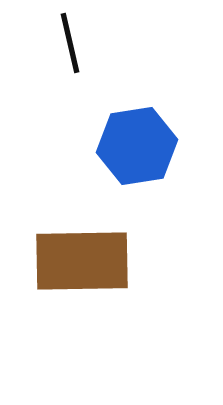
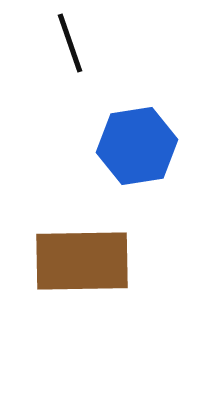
black line: rotated 6 degrees counterclockwise
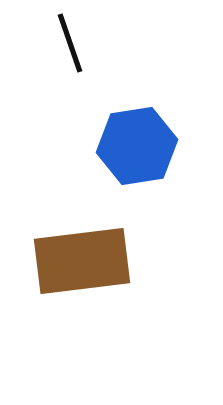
brown rectangle: rotated 6 degrees counterclockwise
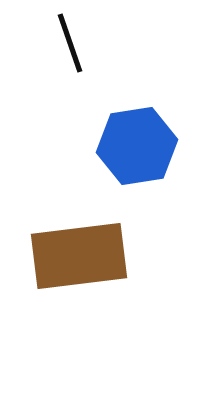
brown rectangle: moved 3 px left, 5 px up
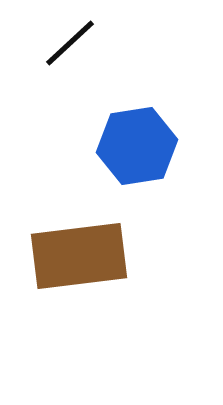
black line: rotated 66 degrees clockwise
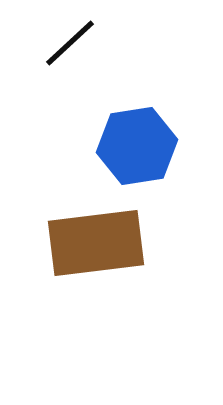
brown rectangle: moved 17 px right, 13 px up
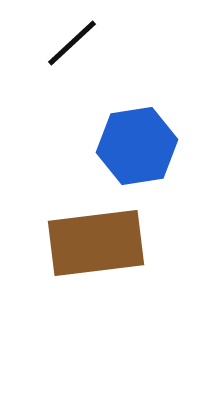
black line: moved 2 px right
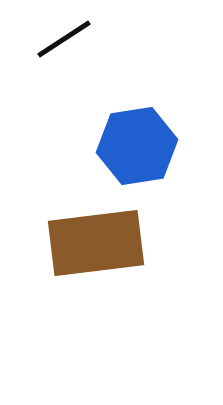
black line: moved 8 px left, 4 px up; rotated 10 degrees clockwise
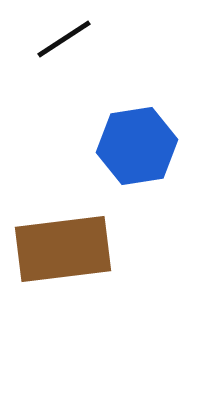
brown rectangle: moved 33 px left, 6 px down
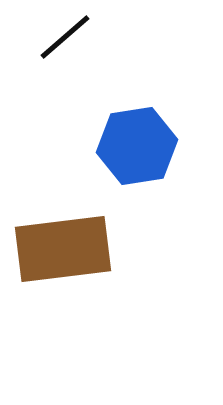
black line: moved 1 px right, 2 px up; rotated 8 degrees counterclockwise
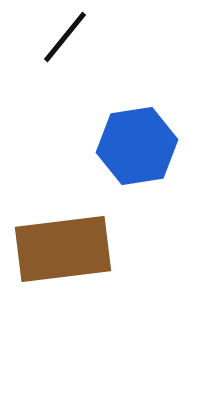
black line: rotated 10 degrees counterclockwise
